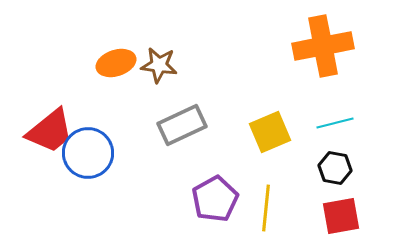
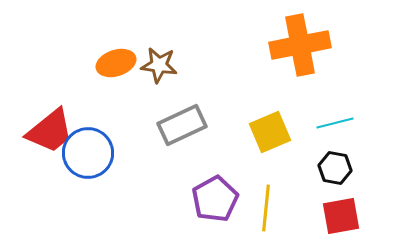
orange cross: moved 23 px left, 1 px up
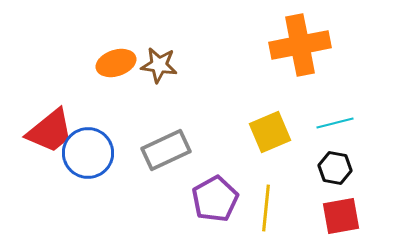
gray rectangle: moved 16 px left, 25 px down
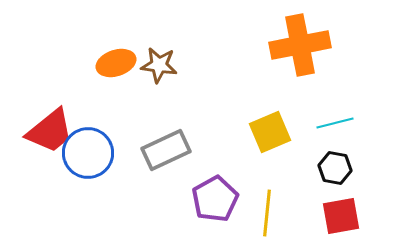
yellow line: moved 1 px right, 5 px down
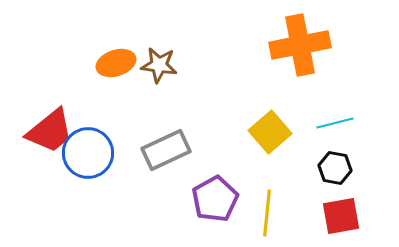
yellow square: rotated 18 degrees counterclockwise
